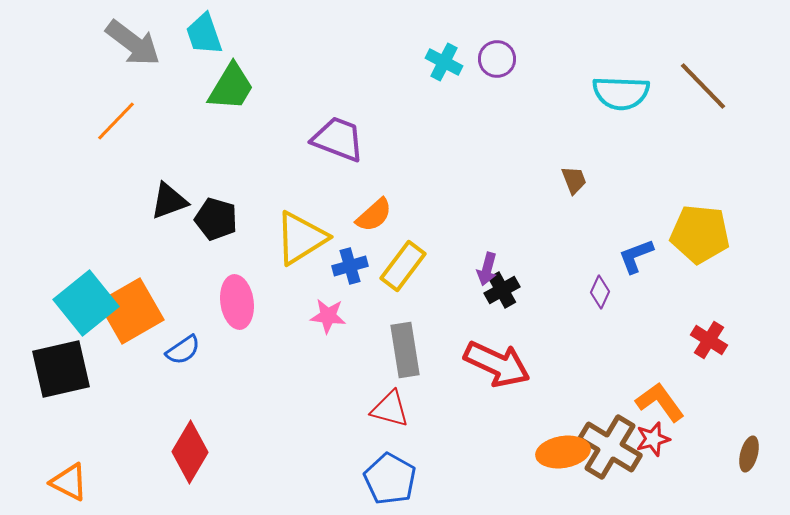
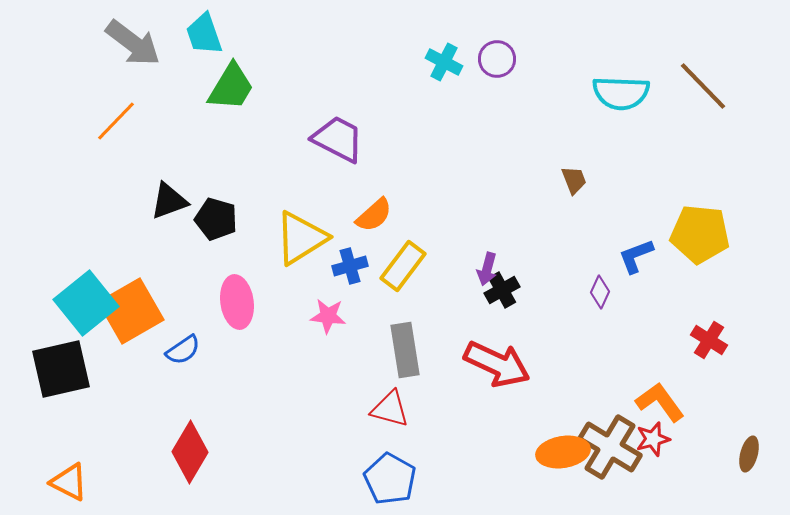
purple trapezoid: rotated 6 degrees clockwise
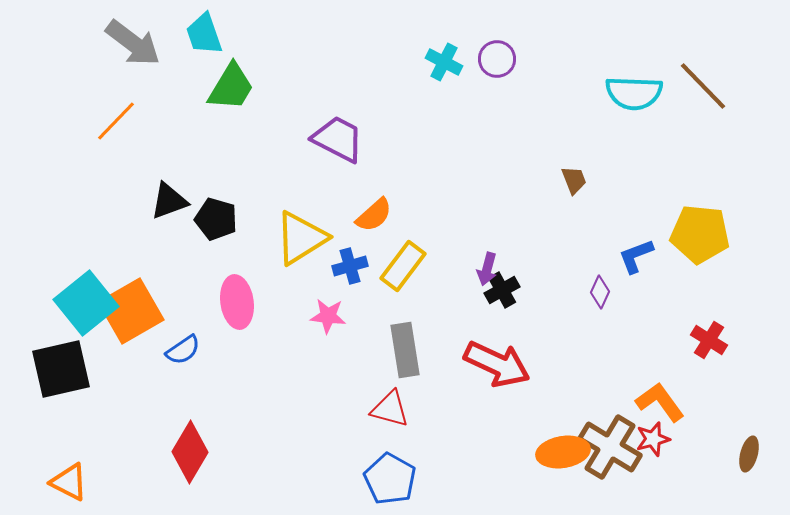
cyan semicircle: moved 13 px right
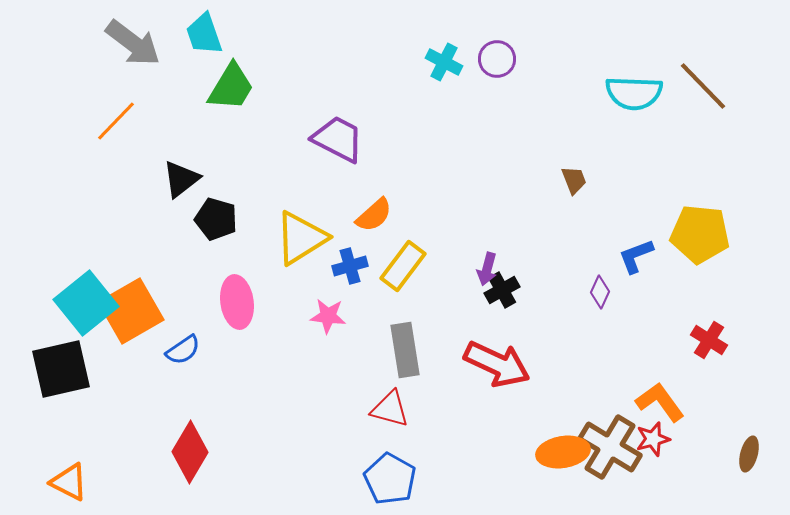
black triangle: moved 12 px right, 22 px up; rotated 18 degrees counterclockwise
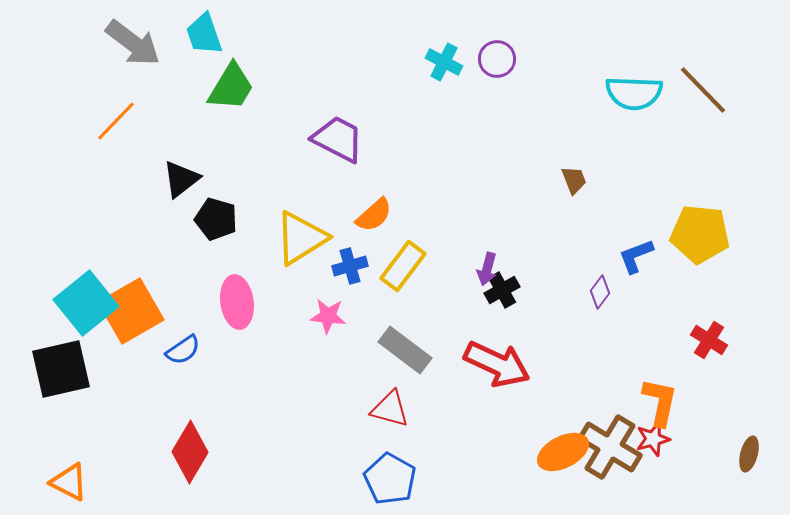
brown line: moved 4 px down
purple diamond: rotated 12 degrees clockwise
gray rectangle: rotated 44 degrees counterclockwise
orange L-shape: rotated 48 degrees clockwise
orange ellipse: rotated 18 degrees counterclockwise
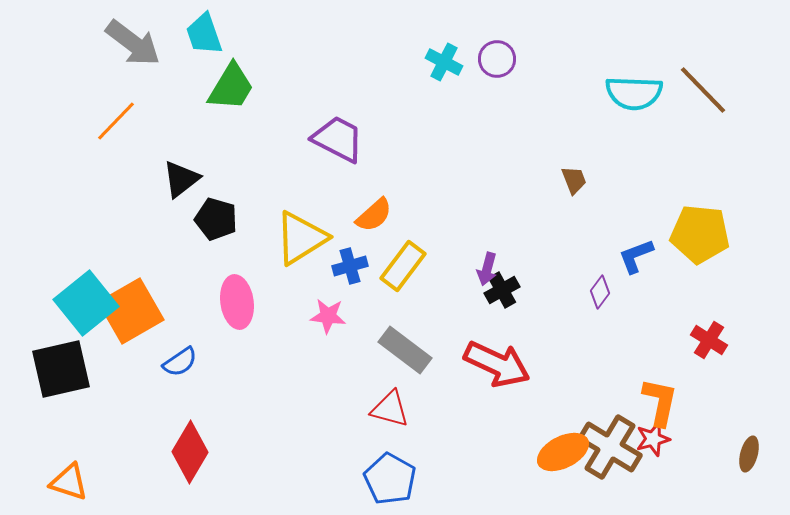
blue semicircle: moved 3 px left, 12 px down
orange triangle: rotated 9 degrees counterclockwise
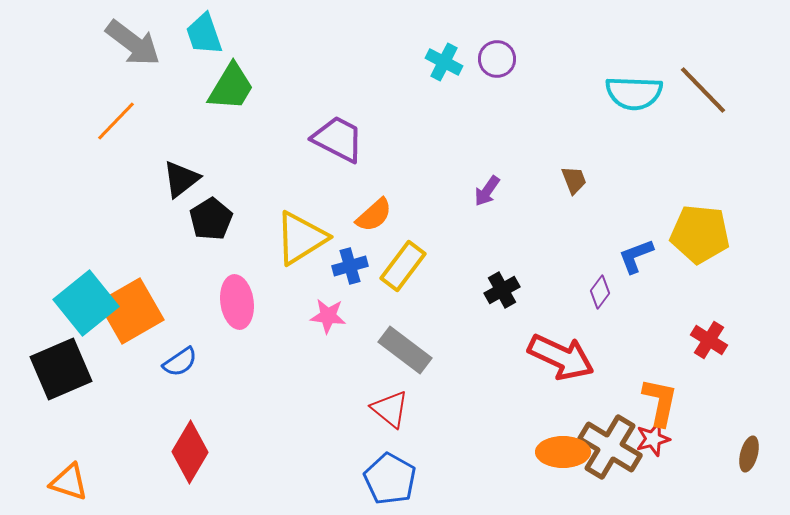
black pentagon: moved 5 px left; rotated 24 degrees clockwise
purple arrow: moved 78 px up; rotated 20 degrees clockwise
red arrow: moved 64 px right, 7 px up
black square: rotated 10 degrees counterclockwise
red triangle: rotated 24 degrees clockwise
orange ellipse: rotated 27 degrees clockwise
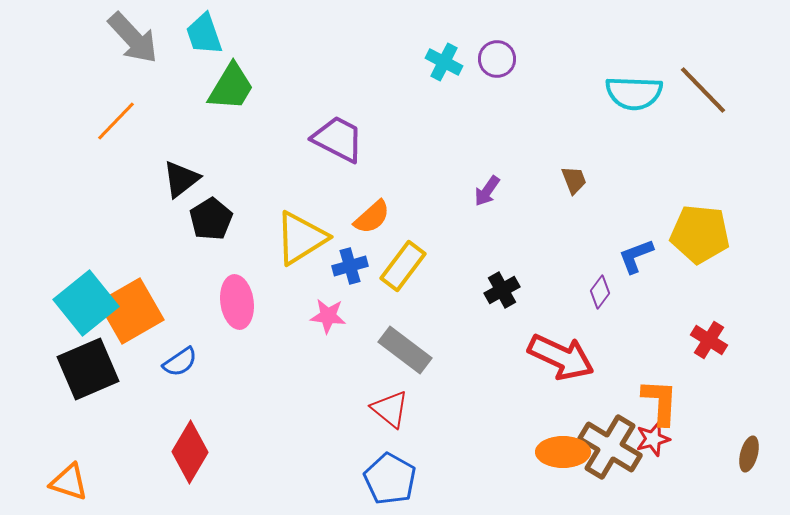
gray arrow: moved 5 px up; rotated 10 degrees clockwise
orange semicircle: moved 2 px left, 2 px down
black square: moved 27 px right
orange L-shape: rotated 9 degrees counterclockwise
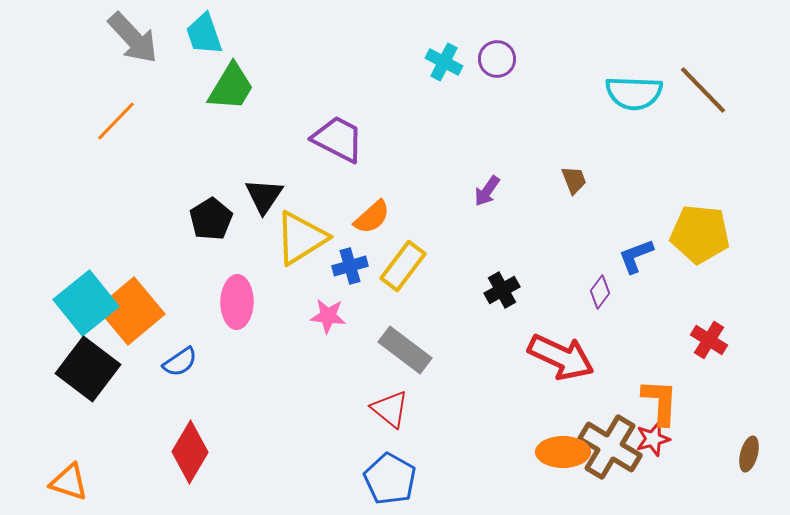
black triangle: moved 83 px right, 17 px down; rotated 18 degrees counterclockwise
pink ellipse: rotated 9 degrees clockwise
orange square: rotated 10 degrees counterclockwise
black square: rotated 30 degrees counterclockwise
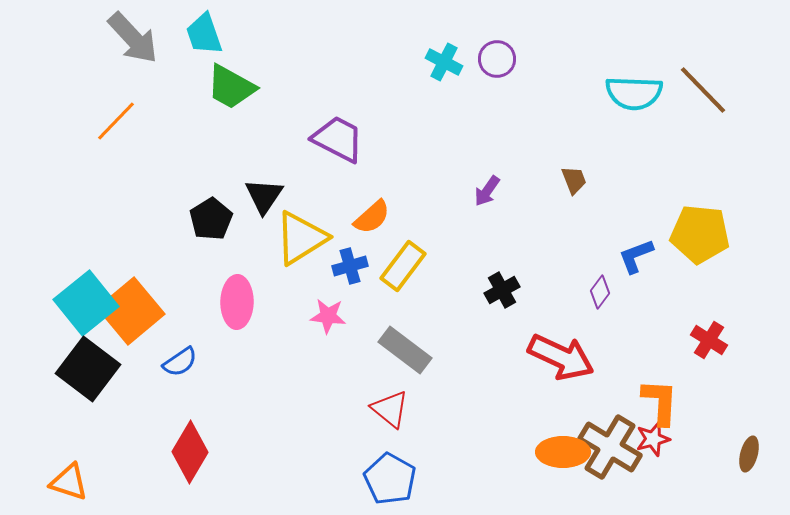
green trapezoid: rotated 88 degrees clockwise
